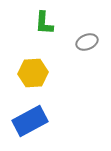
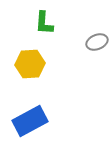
gray ellipse: moved 10 px right
yellow hexagon: moved 3 px left, 9 px up
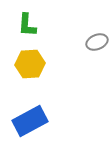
green L-shape: moved 17 px left, 2 px down
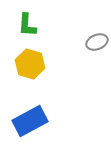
yellow hexagon: rotated 20 degrees clockwise
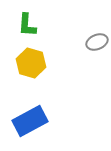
yellow hexagon: moved 1 px right, 1 px up
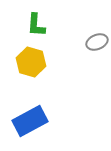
green L-shape: moved 9 px right
yellow hexagon: moved 1 px up
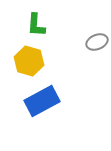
yellow hexagon: moved 2 px left, 1 px up
blue rectangle: moved 12 px right, 20 px up
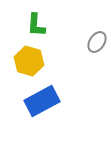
gray ellipse: rotated 35 degrees counterclockwise
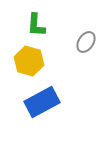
gray ellipse: moved 11 px left
blue rectangle: moved 1 px down
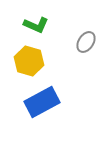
green L-shape: rotated 70 degrees counterclockwise
